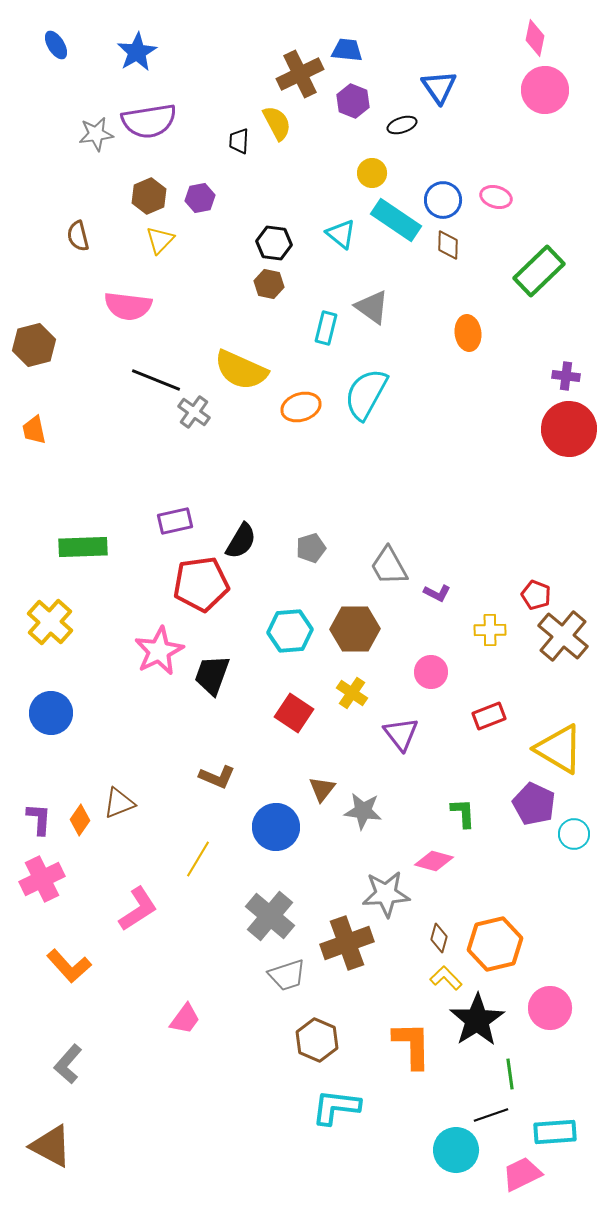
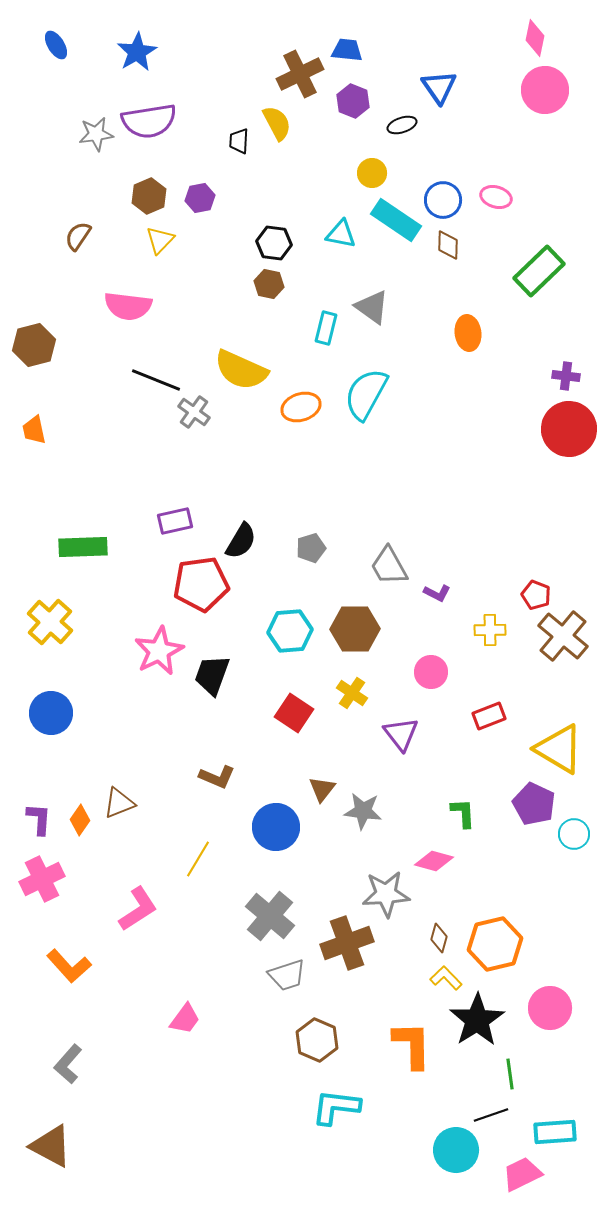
cyan triangle at (341, 234): rotated 28 degrees counterclockwise
brown semicircle at (78, 236): rotated 48 degrees clockwise
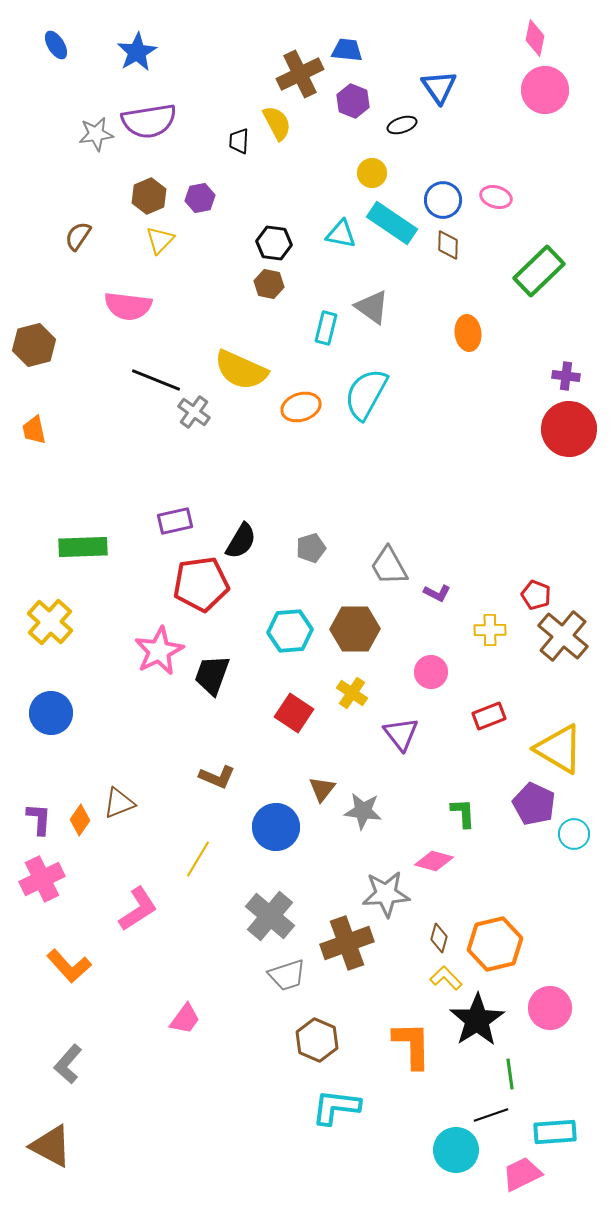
cyan rectangle at (396, 220): moved 4 px left, 3 px down
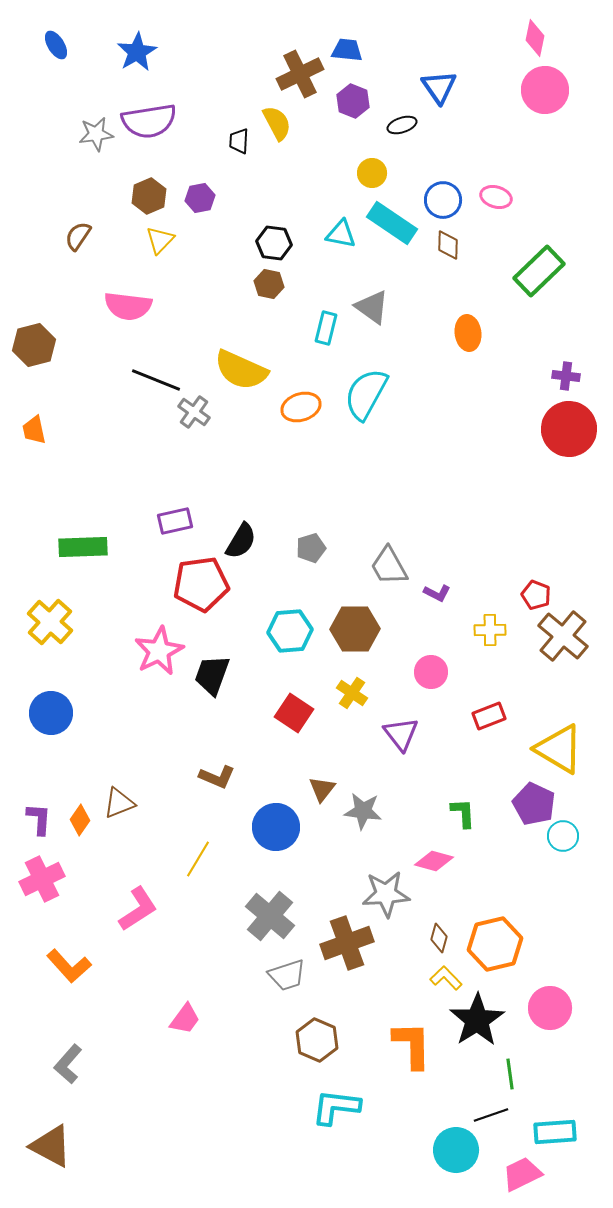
cyan circle at (574, 834): moved 11 px left, 2 px down
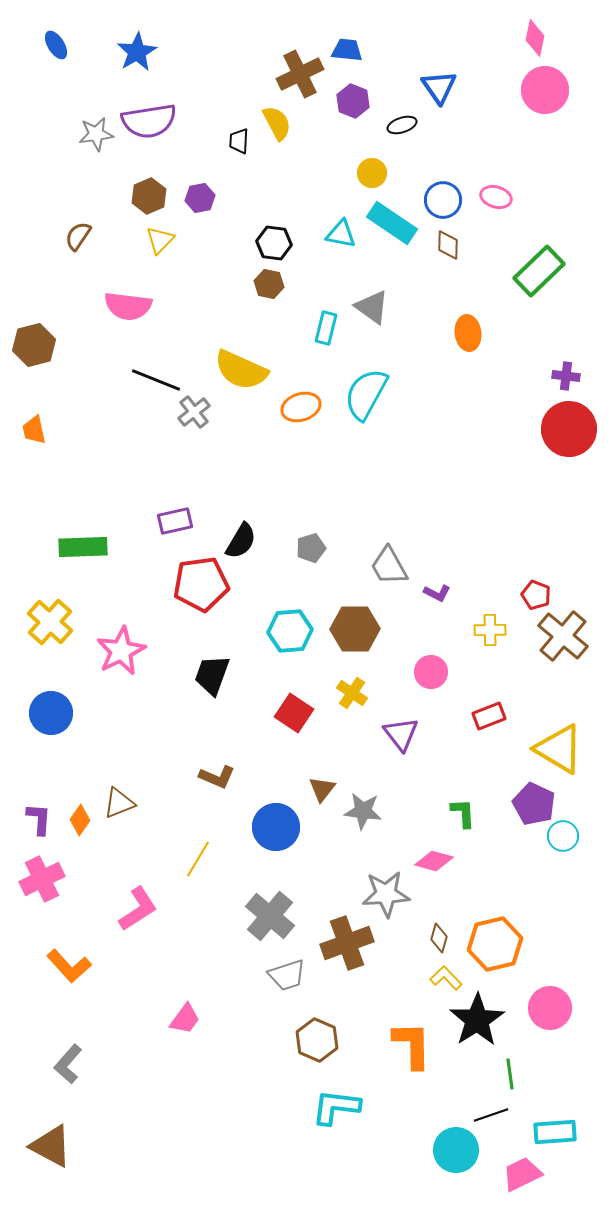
gray cross at (194, 412): rotated 16 degrees clockwise
pink star at (159, 651): moved 38 px left
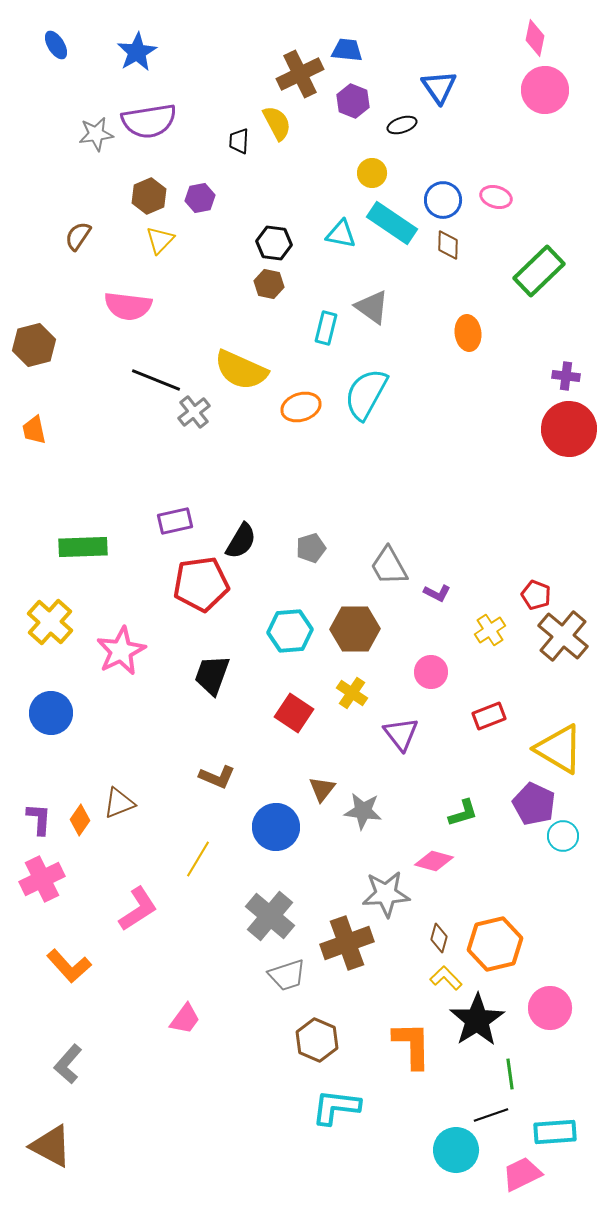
yellow cross at (490, 630): rotated 32 degrees counterclockwise
green L-shape at (463, 813): rotated 76 degrees clockwise
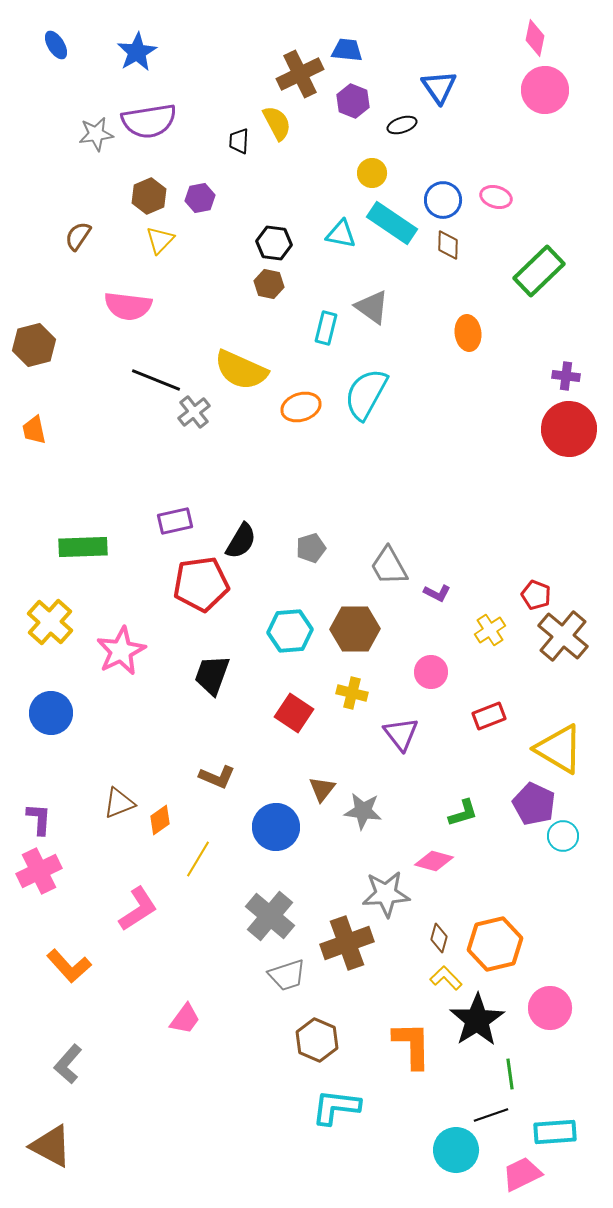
yellow cross at (352, 693): rotated 20 degrees counterclockwise
orange diamond at (80, 820): moved 80 px right; rotated 20 degrees clockwise
pink cross at (42, 879): moved 3 px left, 8 px up
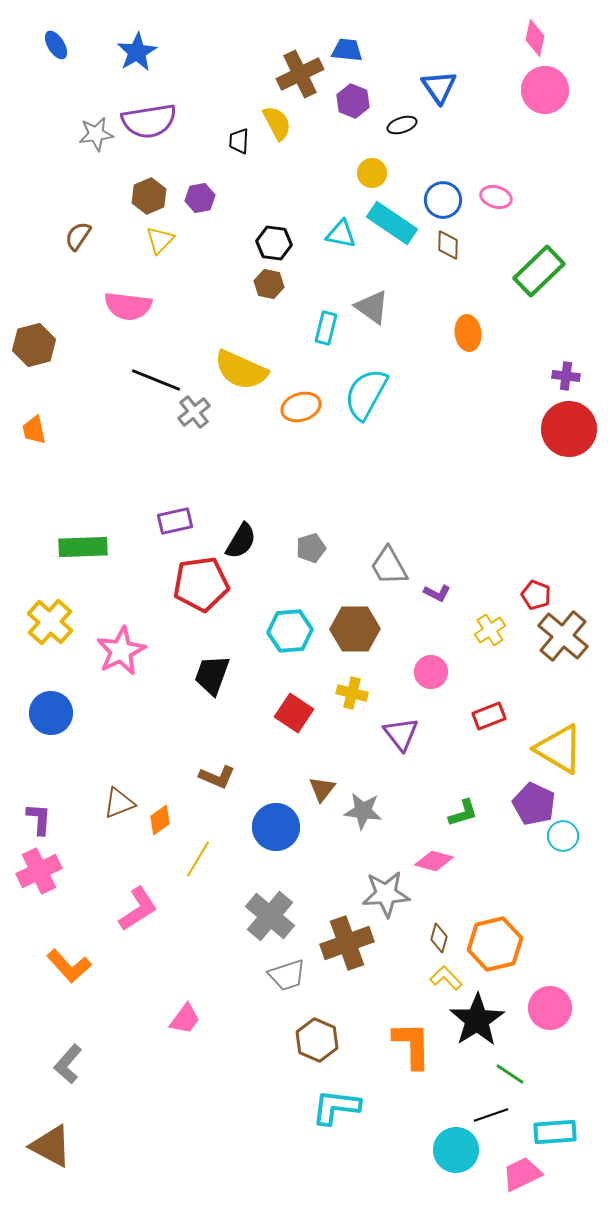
green line at (510, 1074): rotated 48 degrees counterclockwise
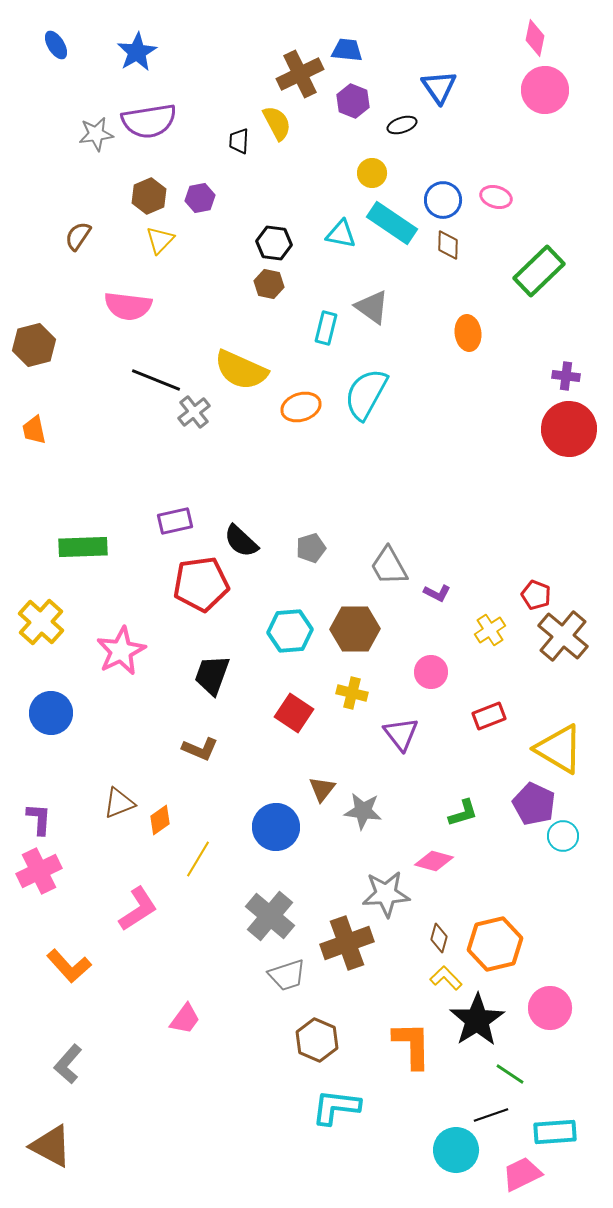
black semicircle at (241, 541): rotated 102 degrees clockwise
yellow cross at (50, 622): moved 9 px left
brown L-shape at (217, 777): moved 17 px left, 28 px up
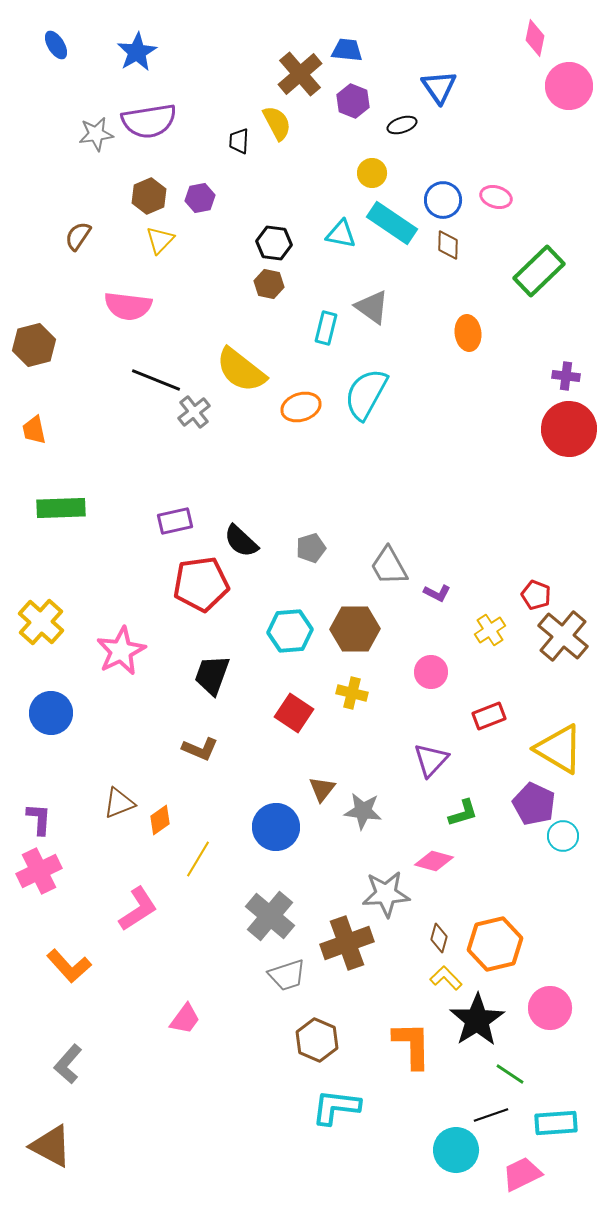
brown cross at (300, 74): rotated 15 degrees counterclockwise
pink circle at (545, 90): moved 24 px right, 4 px up
yellow semicircle at (241, 370): rotated 14 degrees clockwise
green rectangle at (83, 547): moved 22 px left, 39 px up
purple triangle at (401, 734): moved 30 px right, 26 px down; rotated 21 degrees clockwise
cyan rectangle at (555, 1132): moved 1 px right, 9 px up
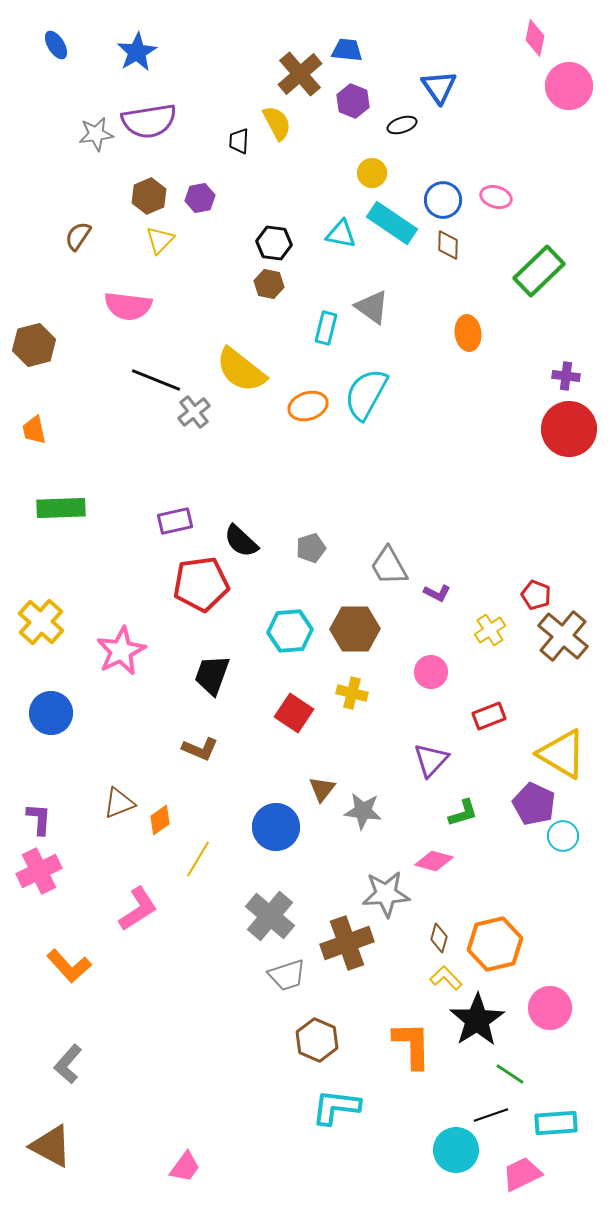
orange ellipse at (301, 407): moved 7 px right, 1 px up
yellow triangle at (559, 749): moved 3 px right, 5 px down
pink trapezoid at (185, 1019): moved 148 px down
